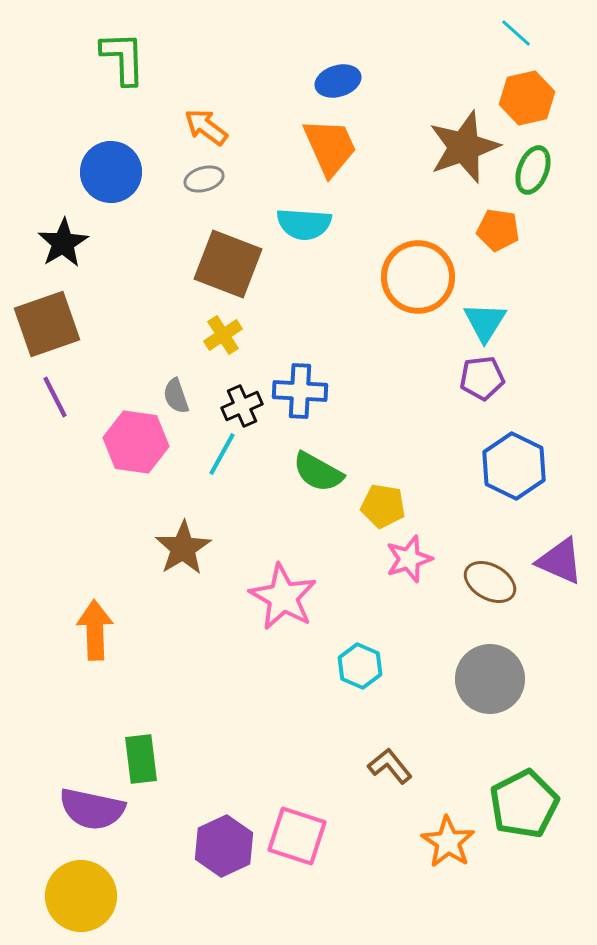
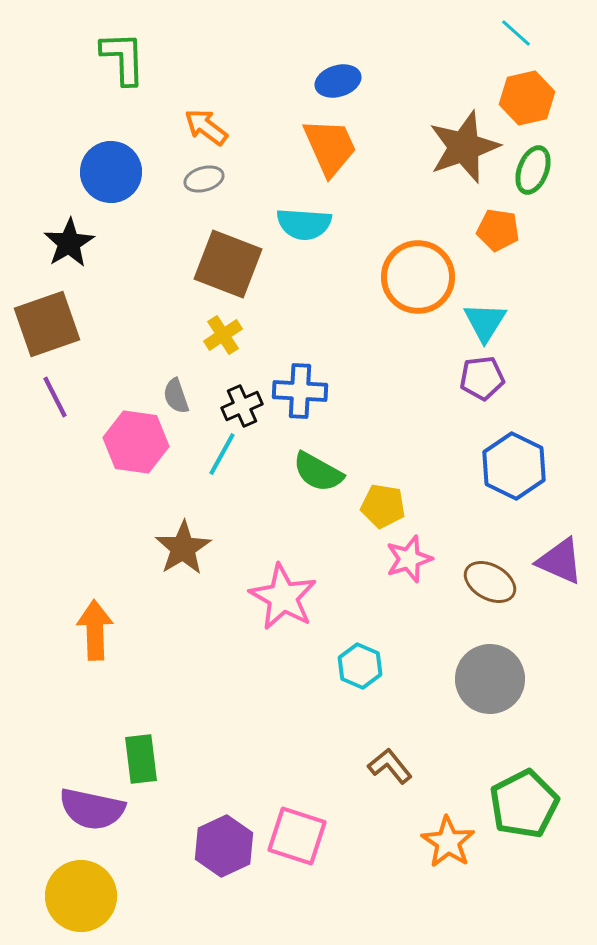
black star at (63, 243): moved 6 px right
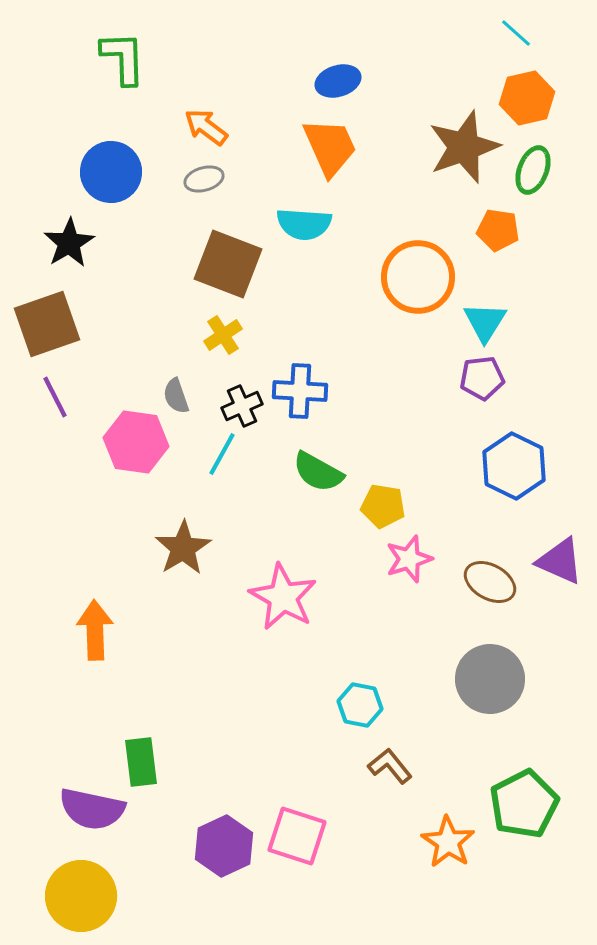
cyan hexagon at (360, 666): moved 39 px down; rotated 12 degrees counterclockwise
green rectangle at (141, 759): moved 3 px down
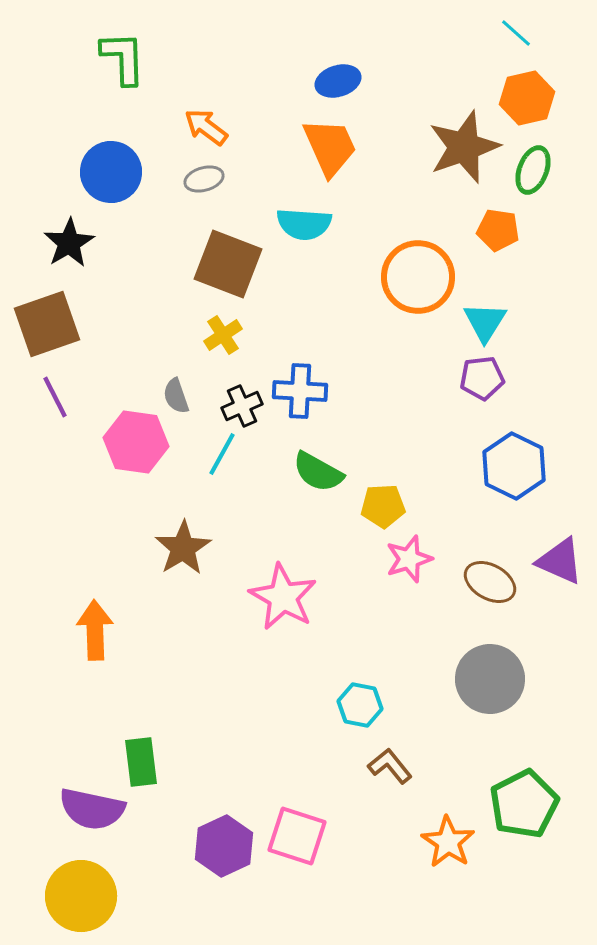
yellow pentagon at (383, 506): rotated 12 degrees counterclockwise
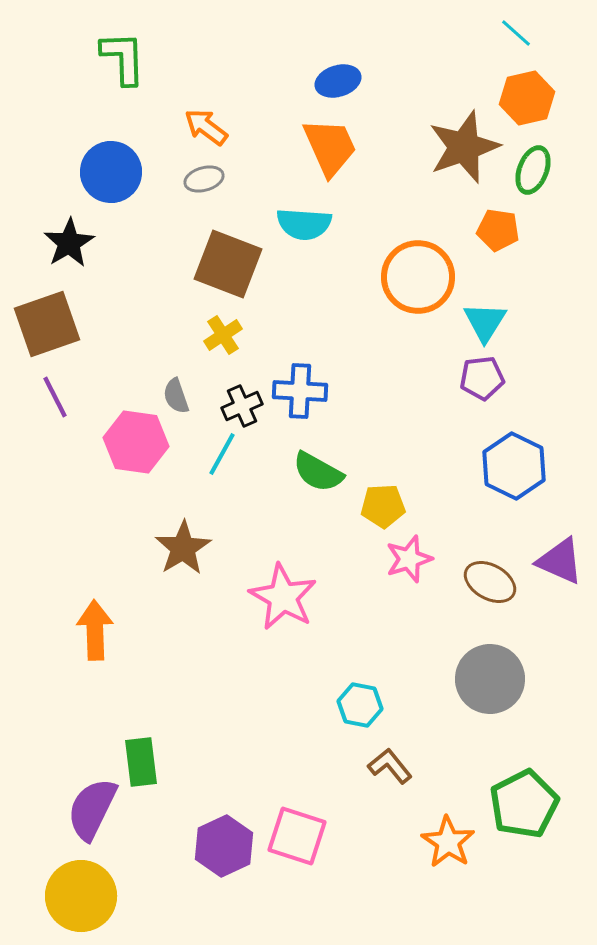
purple semicircle at (92, 809): rotated 104 degrees clockwise
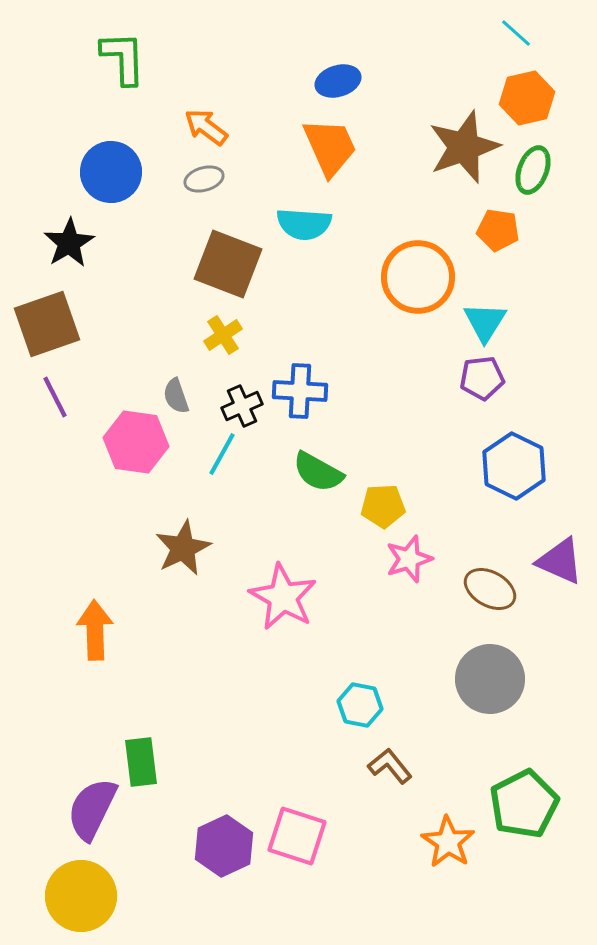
brown star at (183, 548): rotated 6 degrees clockwise
brown ellipse at (490, 582): moved 7 px down
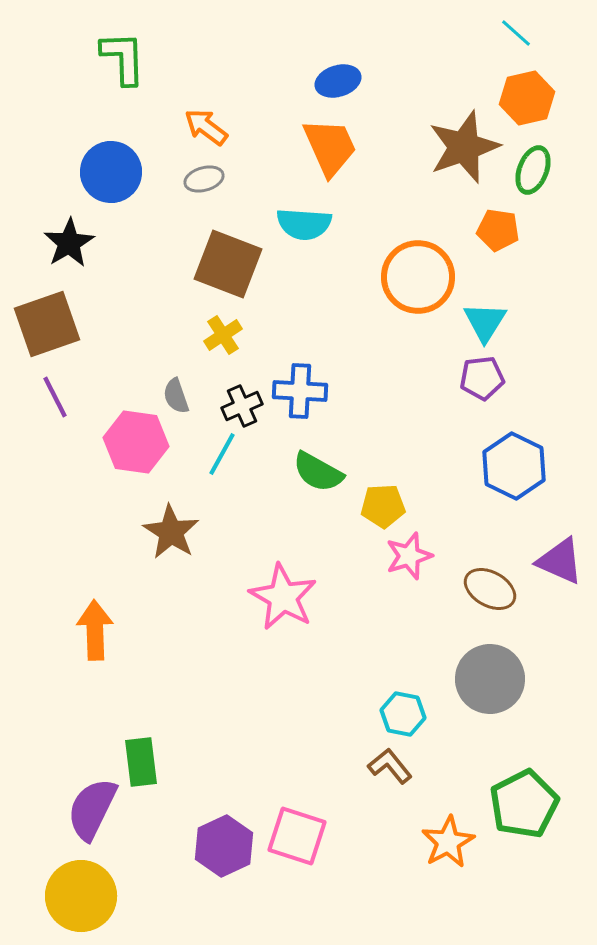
brown star at (183, 548): moved 12 px left, 16 px up; rotated 14 degrees counterclockwise
pink star at (409, 559): moved 3 px up
cyan hexagon at (360, 705): moved 43 px right, 9 px down
orange star at (448, 842): rotated 10 degrees clockwise
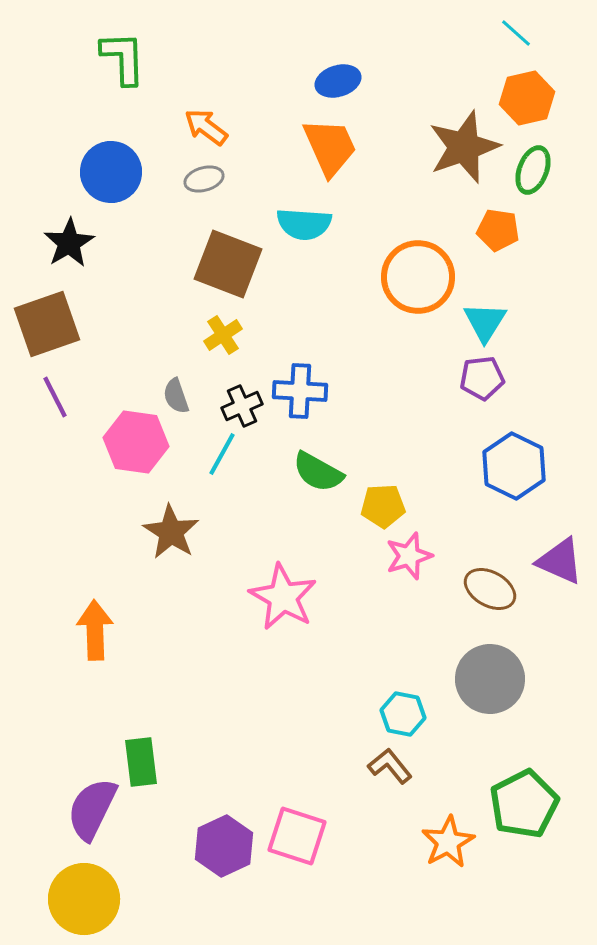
yellow circle at (81, 896): moved 3 px right, 3 px down
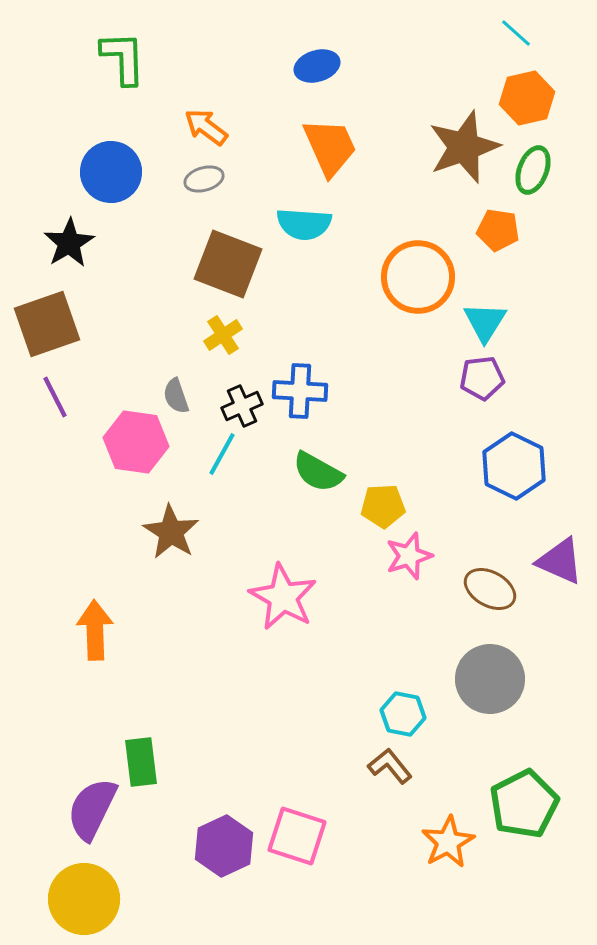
blue ellipse at (338, 81): moved 21 px left, 15 px up
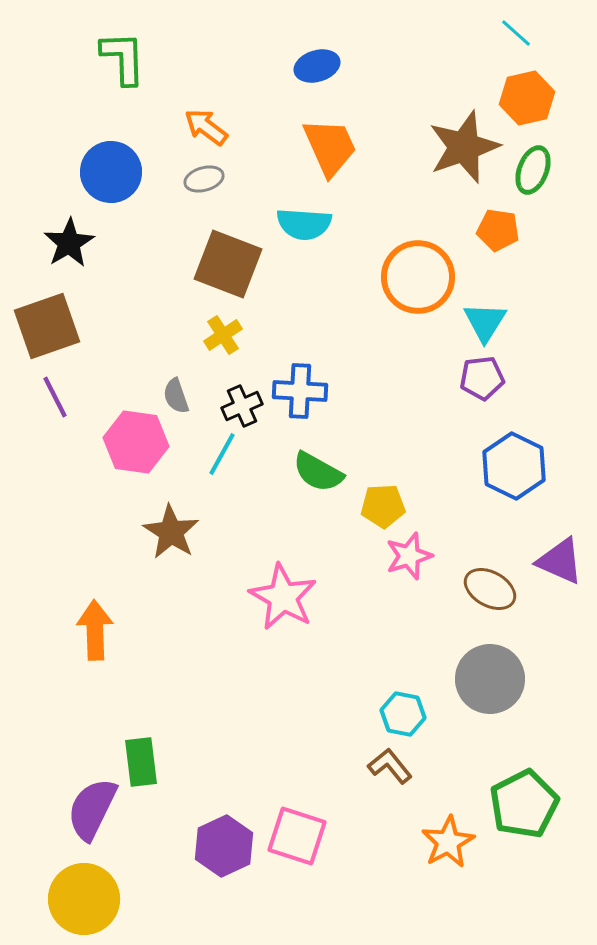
brown square at (47, 324): moved 2 px down
